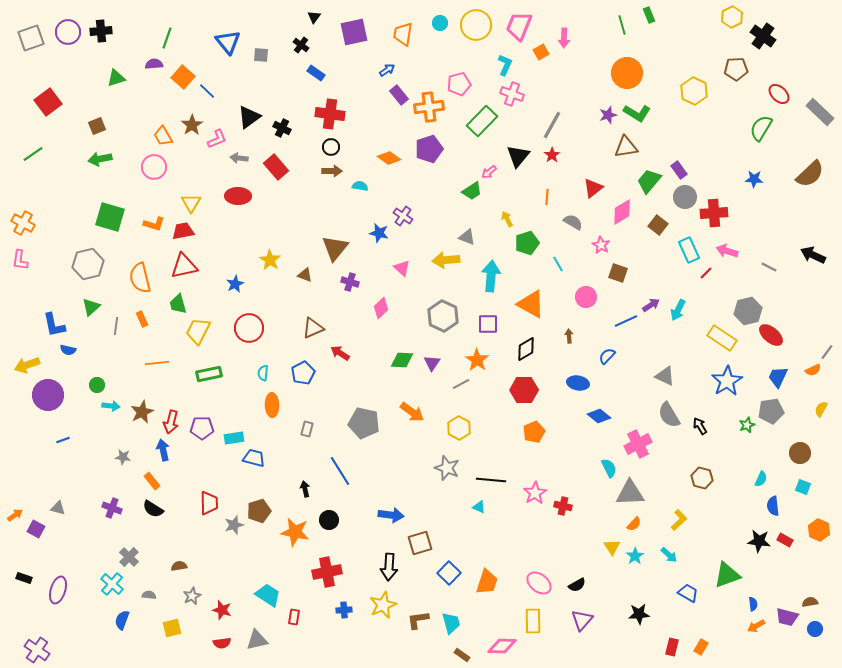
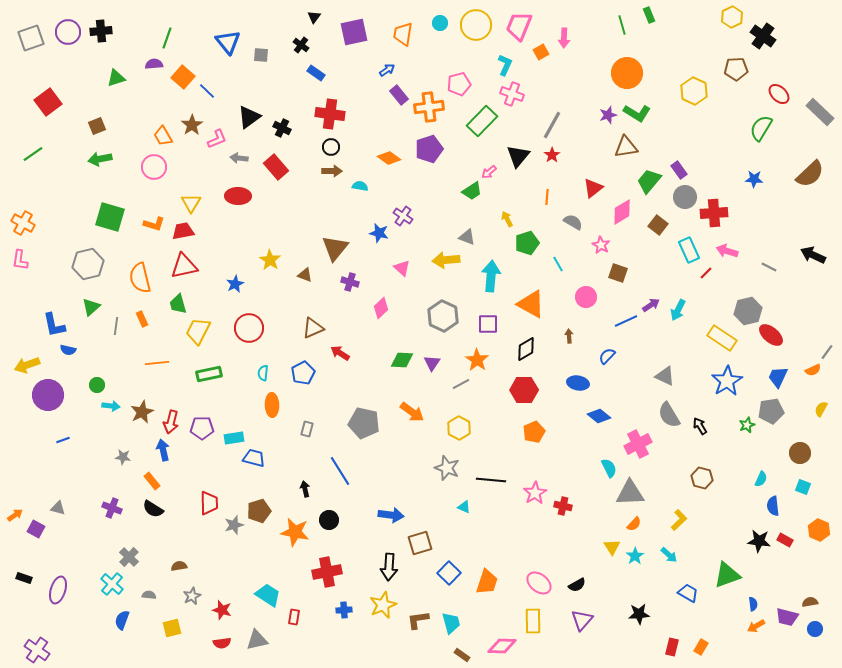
cyan triangle at (479, 507): moved 15 px left
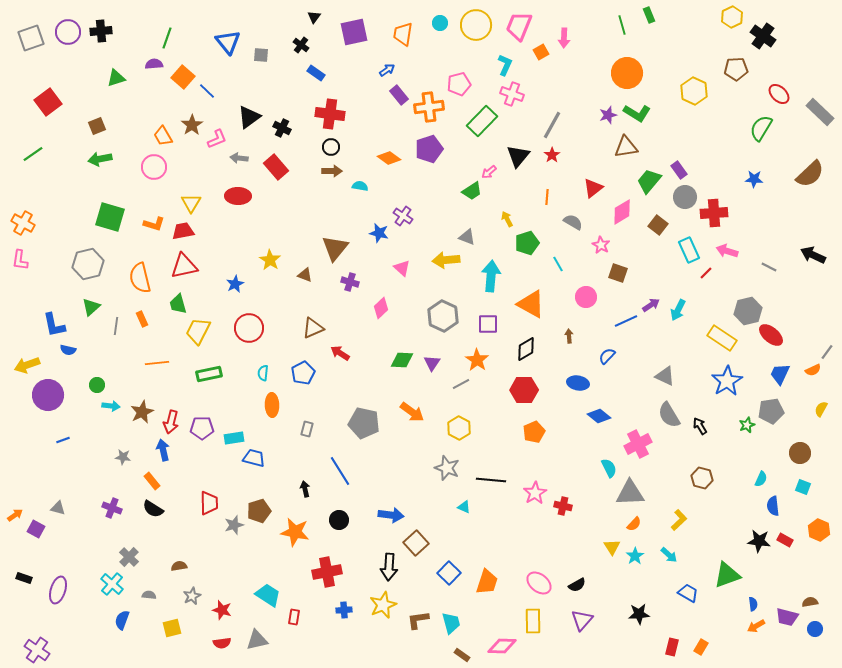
blue trapezoid at (778, 377): moved 2 px right, 3 px up
black circle at (329, 520): moved 10 px right
brown square at (420, 543): moved 4 px left; rotated 25 degrees counterclockwise
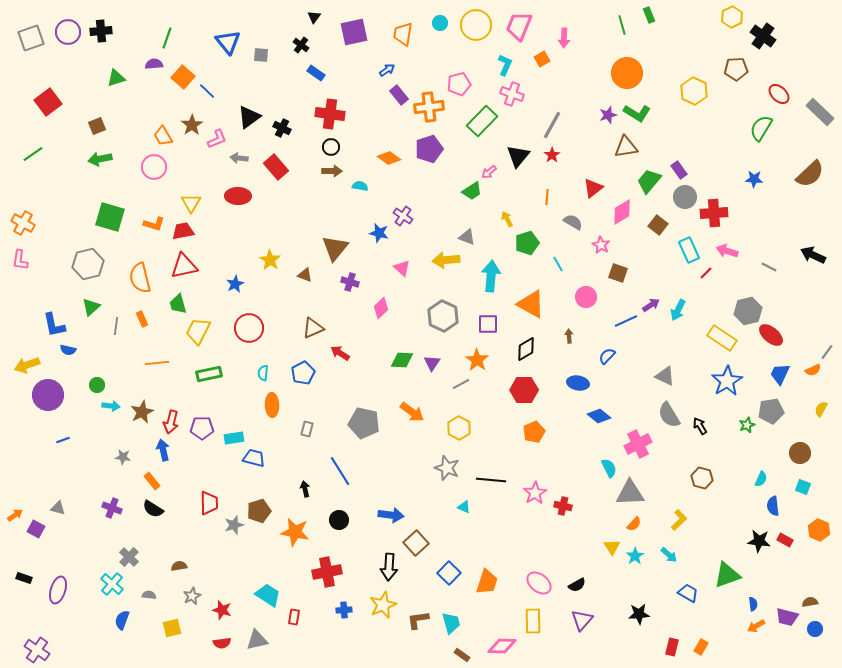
orange square at (541, 52): moved 1 px right, 7 px down
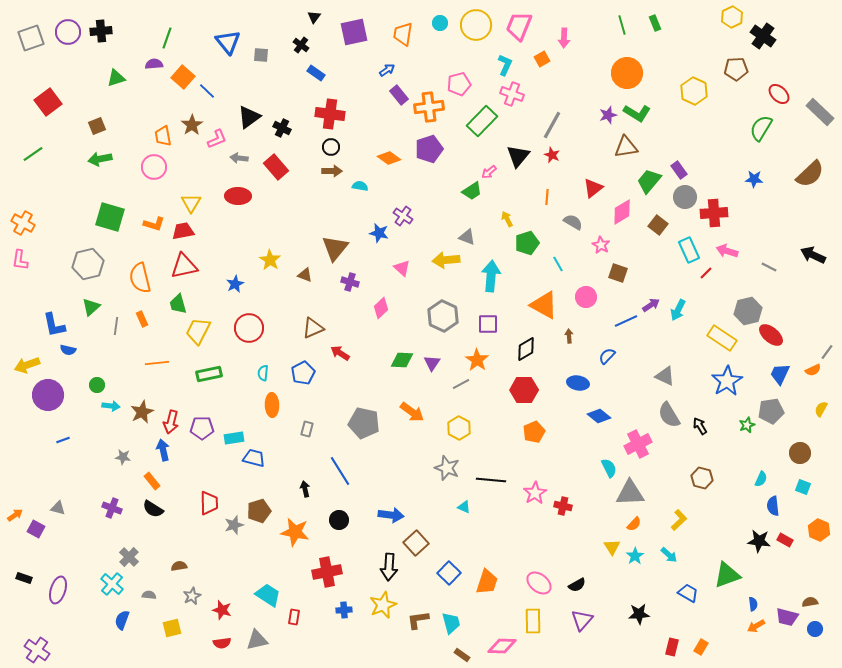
green rectangle at (649, 15): moved 6 px right, 8 px down
orange trapezoid at (163, 136): rotated 20 degrees clockwise
red star at (552, 155): rotated 14 degrees counterclockwise
orange triangle at (531, 304): moved 13 px right, 1 px down
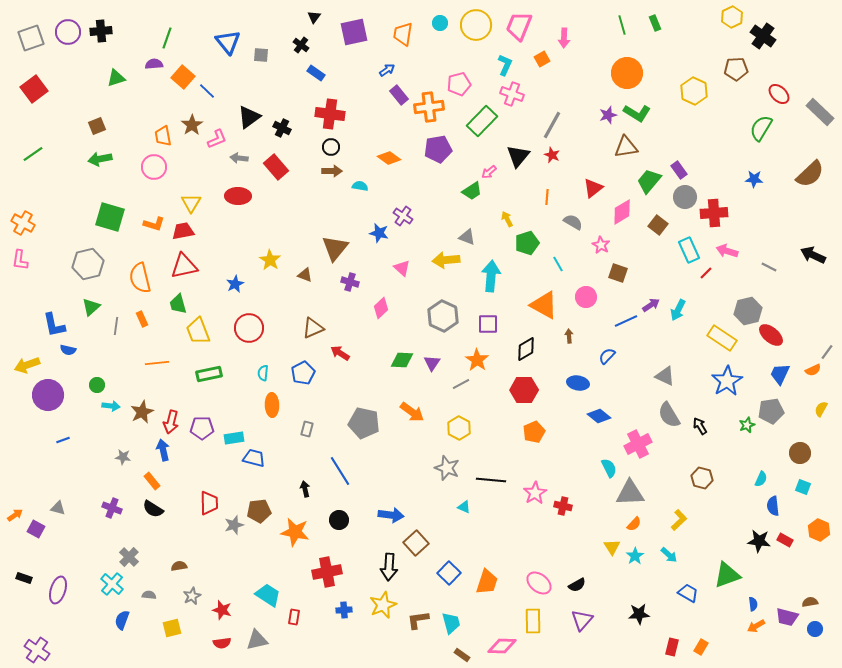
red square at (48, 102): moved 14 px left, 13 px up
purple pentagon at (429, 149): moved 9 px right; rotated 8 degrees clockwise
yellow trapezoid at (198, 331): rotated 48 degrees counterclockwise
brown pentagon at (259, 511): rotated 10 degrees clockwise
